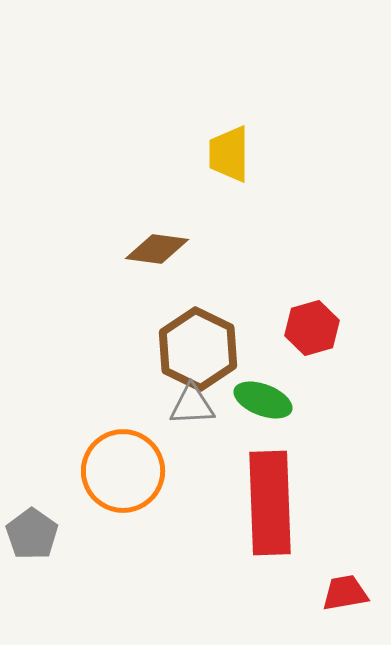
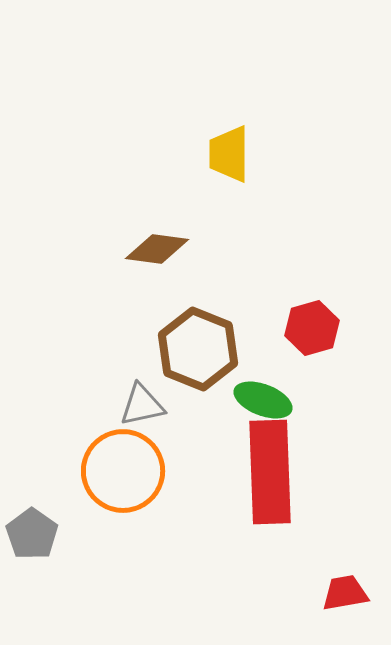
brown hexagon: rotated 4 degrees counterclockwise
gray triangle: moved 50 px left; rotated 9 degrees counterclockwise
red rectangle: moved 31 px up
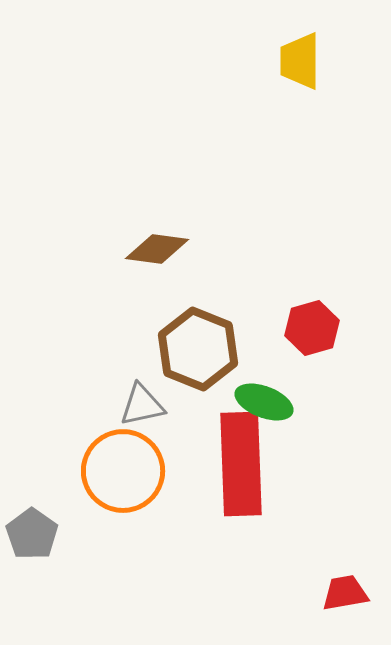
yellow trapezoid: moved 71 px right, 93 px up
green ellipse: moved 1 px right, 2 px down
red rectangle: moved 29 px left, 8 px up
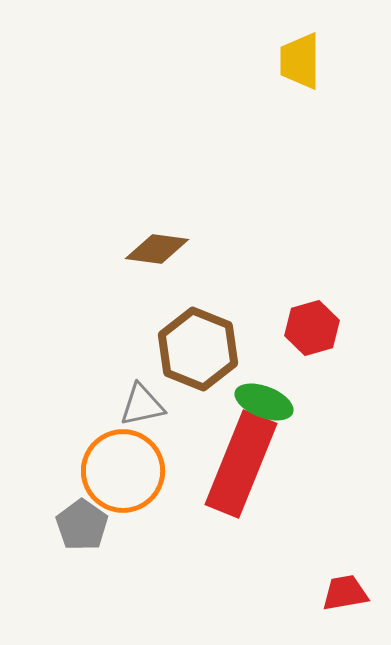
red rectangle: rotated 24 degrees clockwise
gray pentagon: moved 50 px right, 9 px up
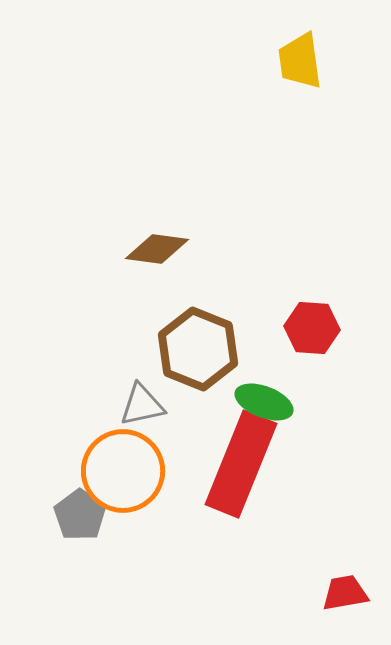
yellow trapezoid: rotated 8 degrees counterclockwise
red hexagon: rotated 20 degrees clockwise
gray pentagon: moved 2 px left, 10 px up
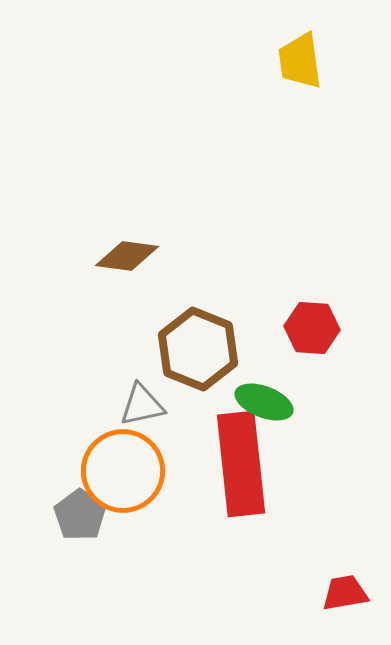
brown diamond: moved 30 px left, 7 px down
red rectangle: rotated 28 degrees counterclockwise
